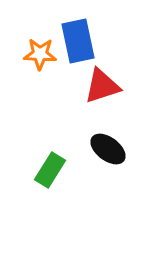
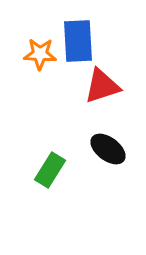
blue rectangle: rotated 9 degrees clockwise
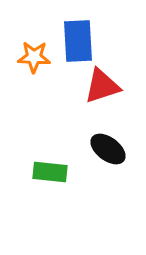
orange star: moved 6 px left, 3 px down
green rectangle: moved 2 px down; rotated 64 degrees clockwise
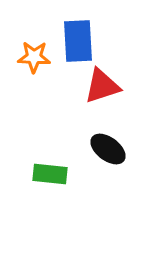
green rectangle: moved 2 px down
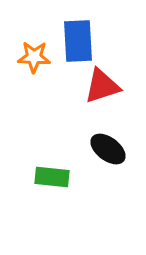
green rectangle: moved 2 px right, 3 px down
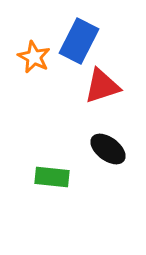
blue rectangle: moved 1 px right; rotated 30 degrees clockwise
orange star: rotated 24 degrees clockwise
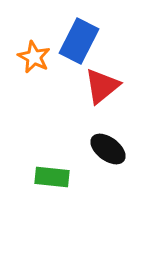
red triangle: rotated 21 degrees counterclockwise
